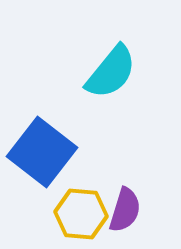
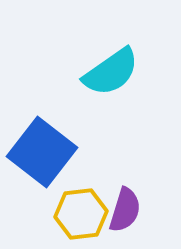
cyan semicircle: rotated 16 degrees clockwise
yellow hexagon: rotated 12 degrees counterclockwise
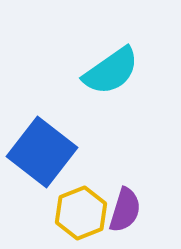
cyan semicircle: moved 1 px up
yellow hexagon: moved 1 px up; rotated 15 degrees counterclockwise
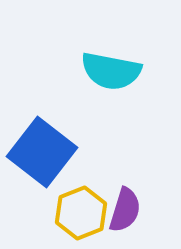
cyan semicircle: rotated 46 degrees clockwise
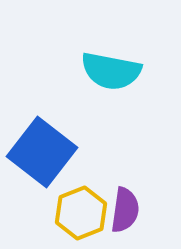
purple semicircle: rotated 9 degrees counterclockwise
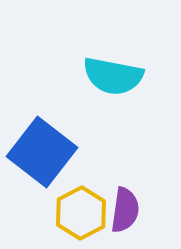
cyan semicircle: moved 2 px right, 5 px down
yellow hexagon: rotated 6 degrees counterclockwise
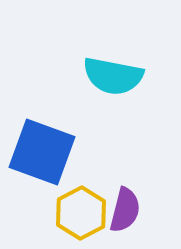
blue square: rotated 18 degrees counterclockwise
purple semicircle: rotated 6 degrees clockwise
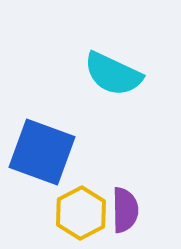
cyan semicircle: moved 2 px up; rotated 14 degrees clockwise
purple semicircle: rotated 15 degrees counterclockwise
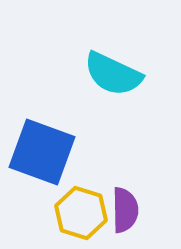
yellow hexagon: rotated 15 degrees counterclockwise
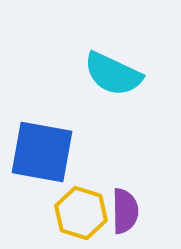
blue square: rotated 10 degrees counterclockwise
purple semicircle: moved 1 px down
